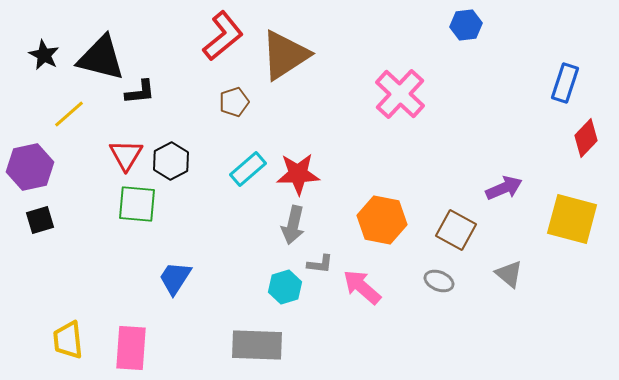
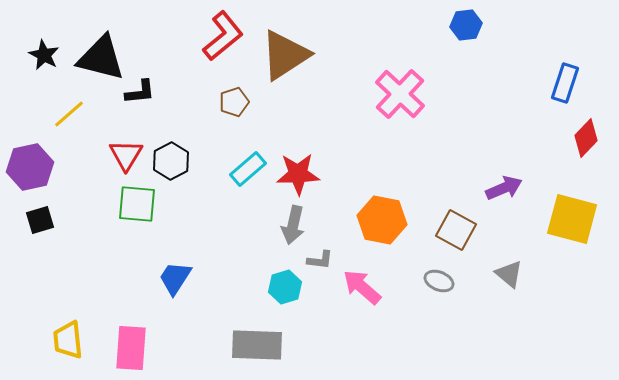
gray L-shape: moved 4 px up
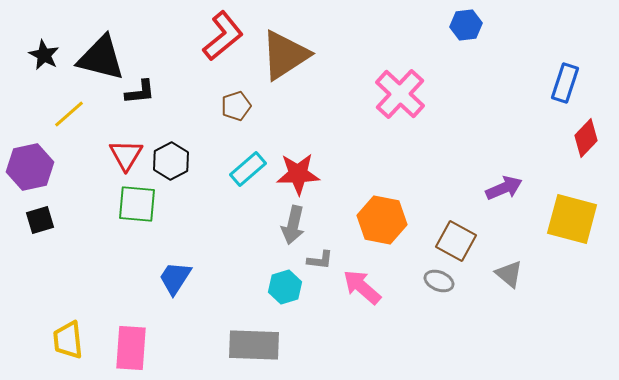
brown pentagon: moved 2 px right, 4 px down
brown square: moved 11 px down
gray rectangle: moved 3 px left
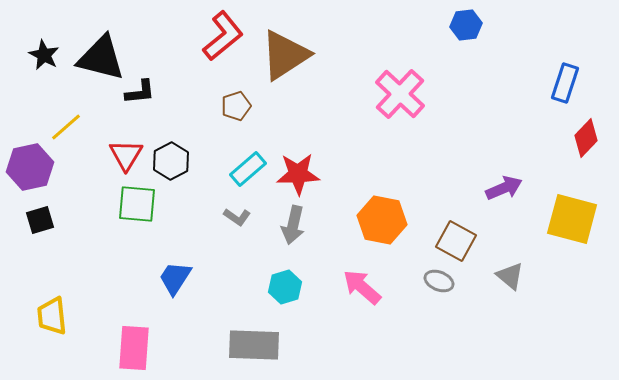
yellow line: moved 3 px left, 13 px down
gray L-shape: moved 83 px left, 43 px up; rotated 28 degrees clockwise
gray triangle: moved 1 px right, 2 px down
yellow trapezoid: moved 16 px left, 24 px up
pink rectangle: moved 3 px right
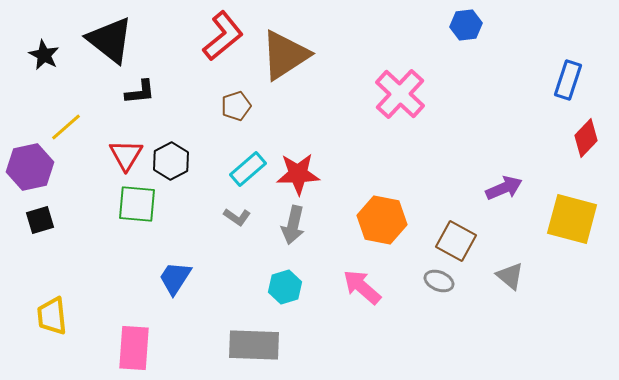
black triangle: moved 9 px right, 18 px up; rotated 24 degrees clockwise
blue rectangle: moved 3 px right, 3 px up
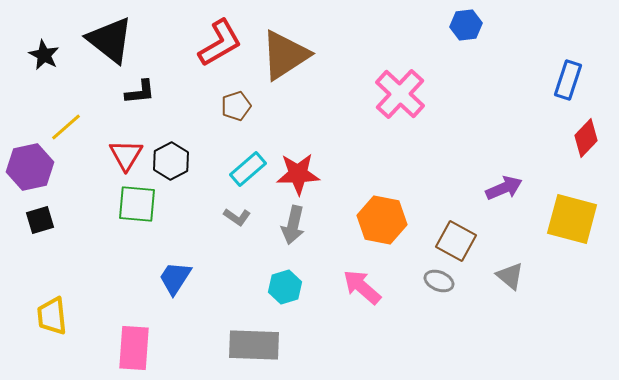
red L-shape: moved 3 px left, 7 px down; rotated 9 degrees clockwise
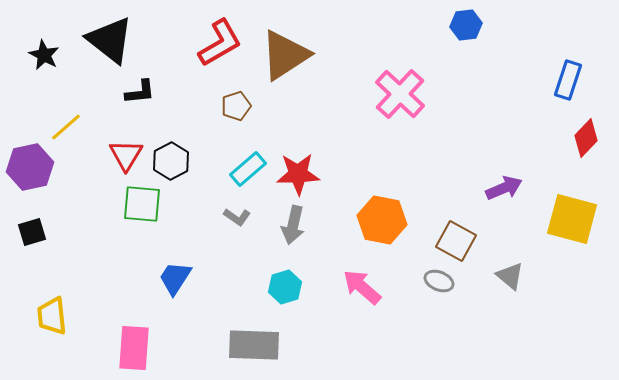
green square: moved 5 px right
black square: moved 8 px left, 12 px down
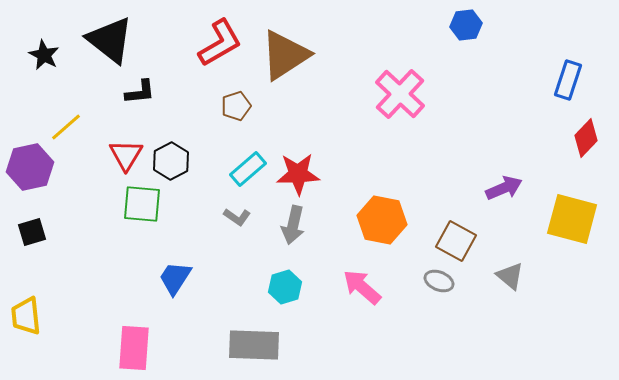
yellow trapezoid: moved 26 px left
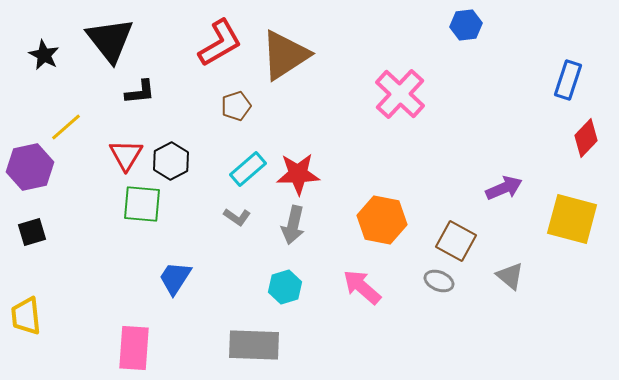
black triangle: rotated 14 degrees clockwise
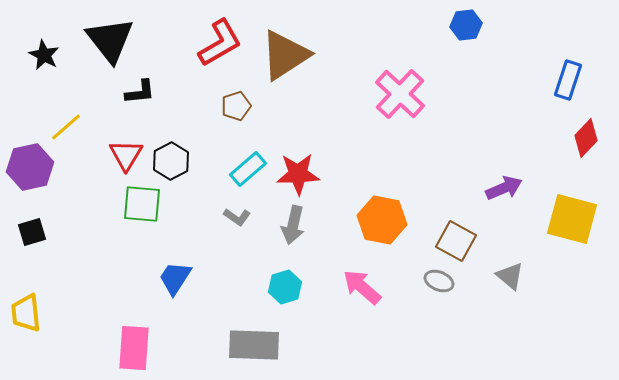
yellow trapezoid: moved 3 px up
